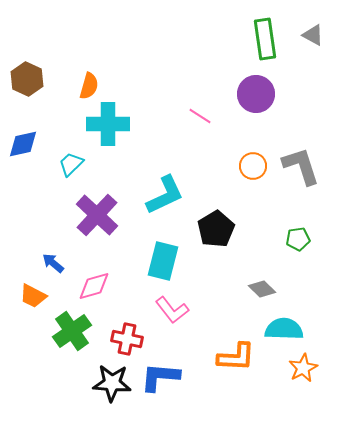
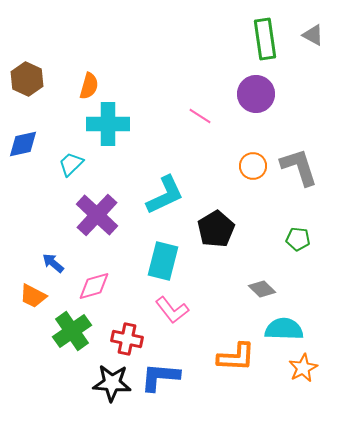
gray L-shape: moved 2 px left, 1 px down
green pentagon: rotated 15 degrees clockwise
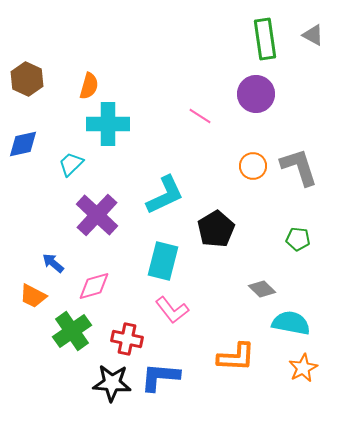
cyan semicircle: moved 7 px right, 6 px up; rotated 9 degrees clockwise
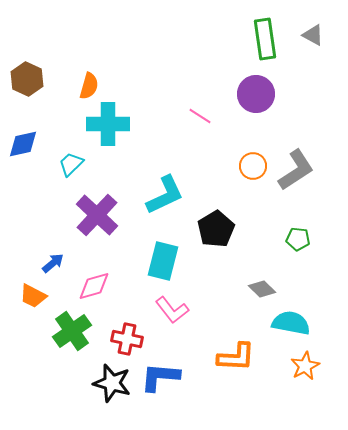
gray L-shape: moved 3 px left, 3 px down; rotated 75 degrees clockwise
blue arrow: rotated 100 degrees clockwise
orange star: moved 2 px right, 2 px up
black star: rotated 12 degrees clockwise
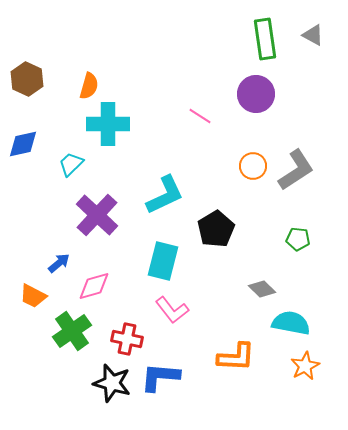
blue arrow: moved 6 px right
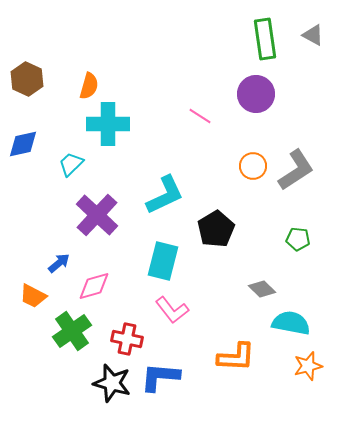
orange star: moved 3 px right; rotated 12 degrees clockwise
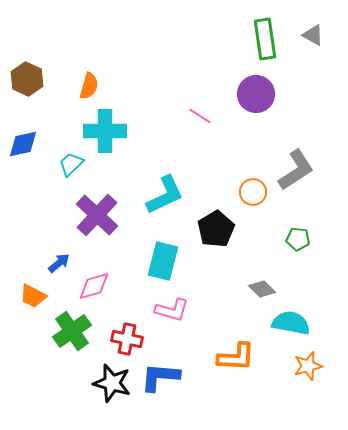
cyan cross: moved 3 px left, 7 px down
orange circle: moved 26 px down
pink L-shape: rotated 36 degrees counterclockwise
